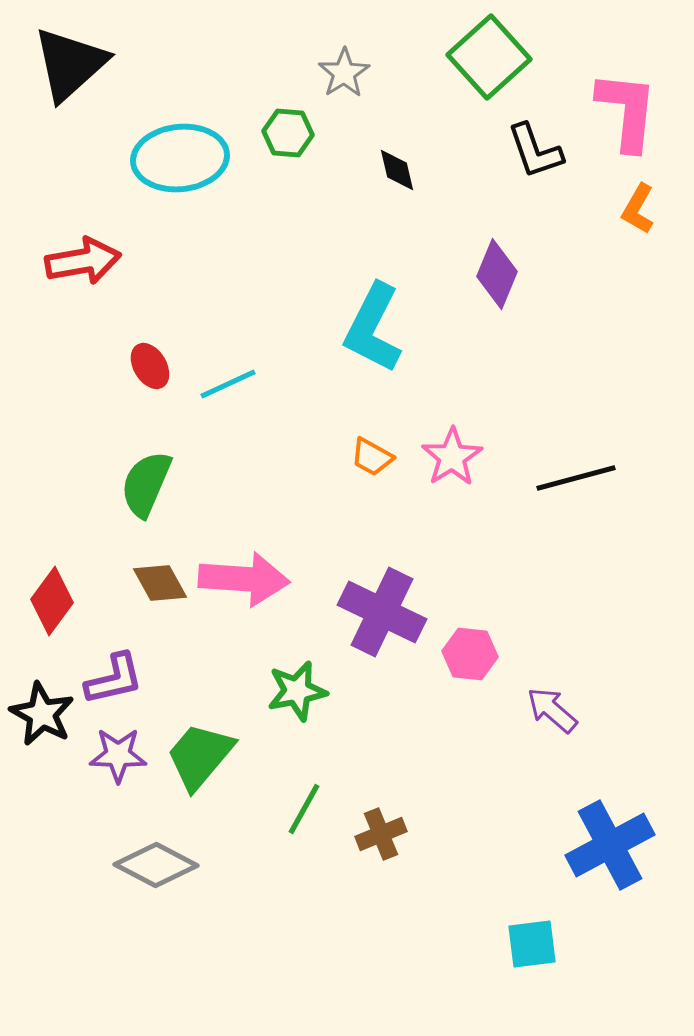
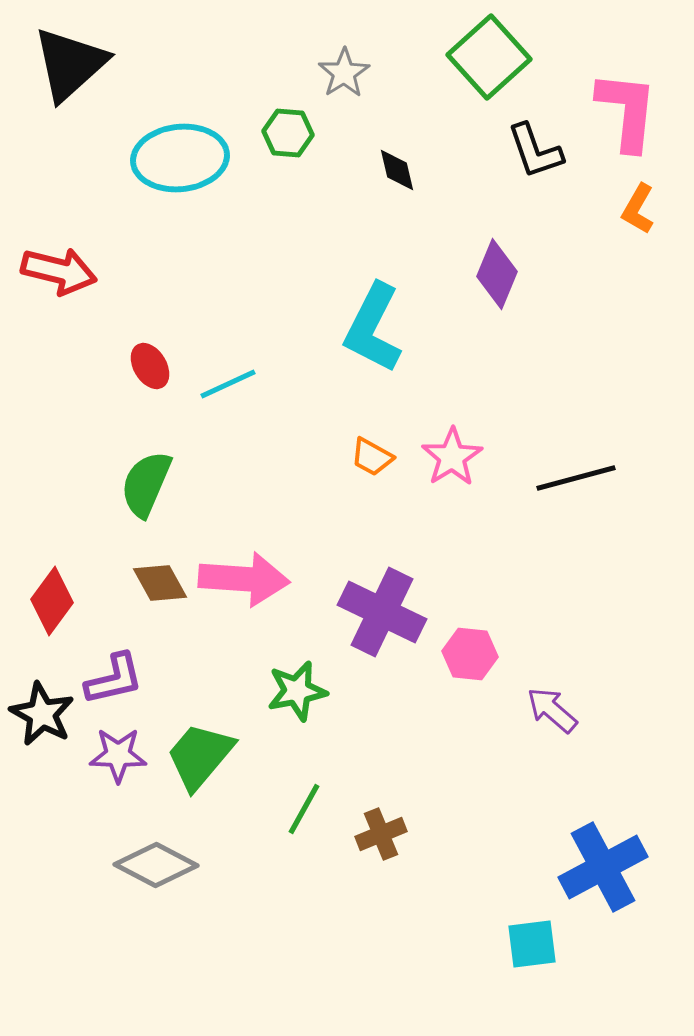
red arrow: moved 24 px left, 10 px down; rotated 24 degrees clockwise
blue cross: moved 7 px left, 22 px down
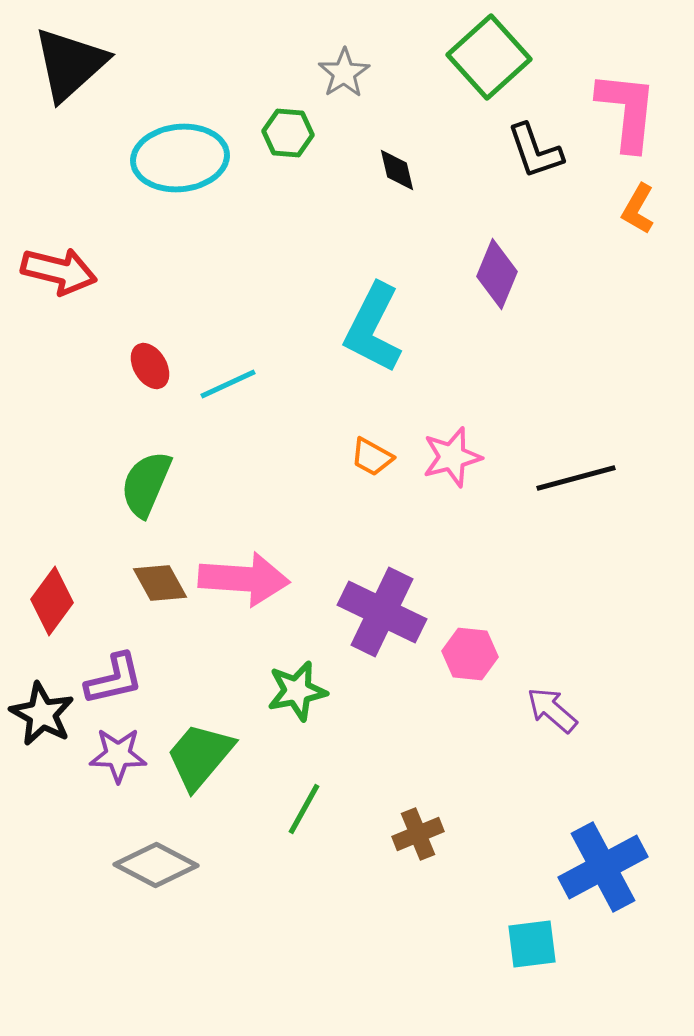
pink star: rotated 18 degrees clockwise
brown cross: moved 37 px right
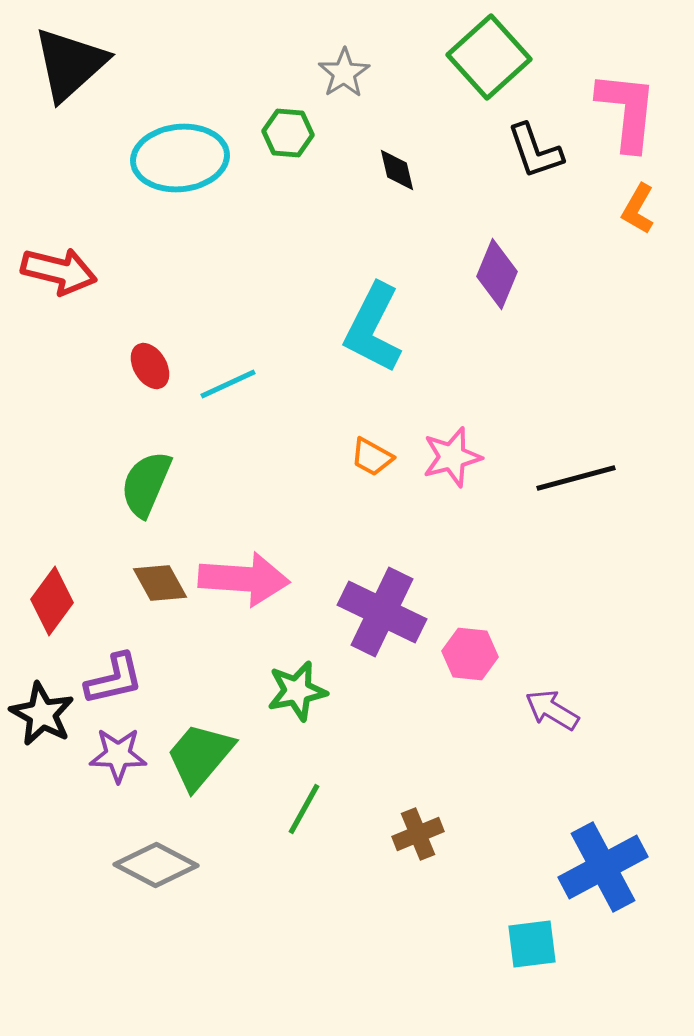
purple arrow: rotated 10 degrees counterclockwise
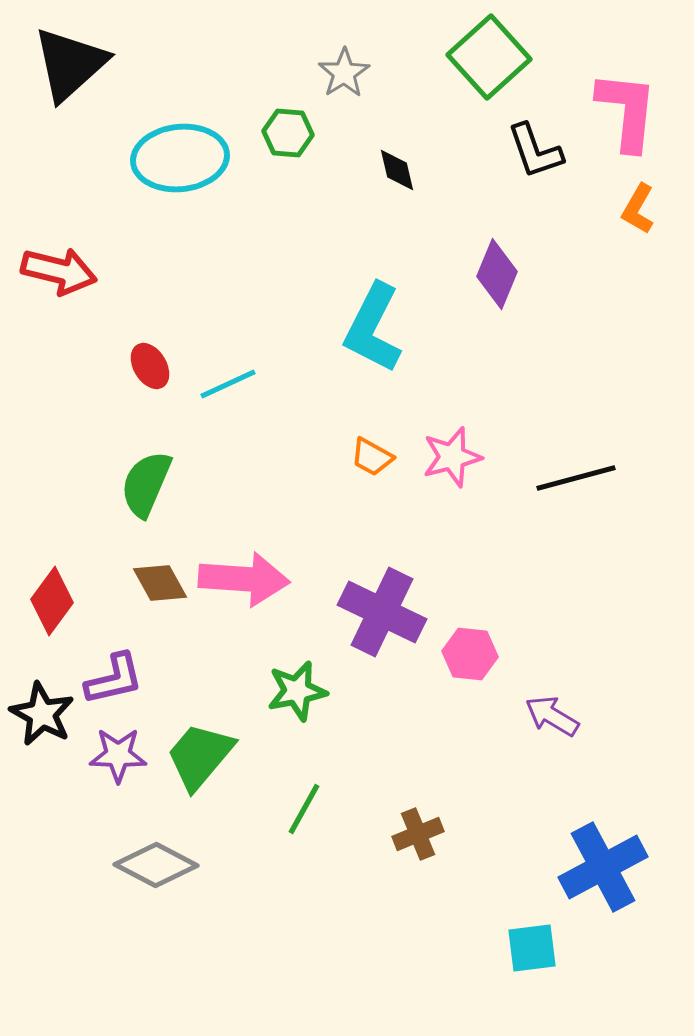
purple arrow: moved 6 px down
cyan square: moved 4 px down
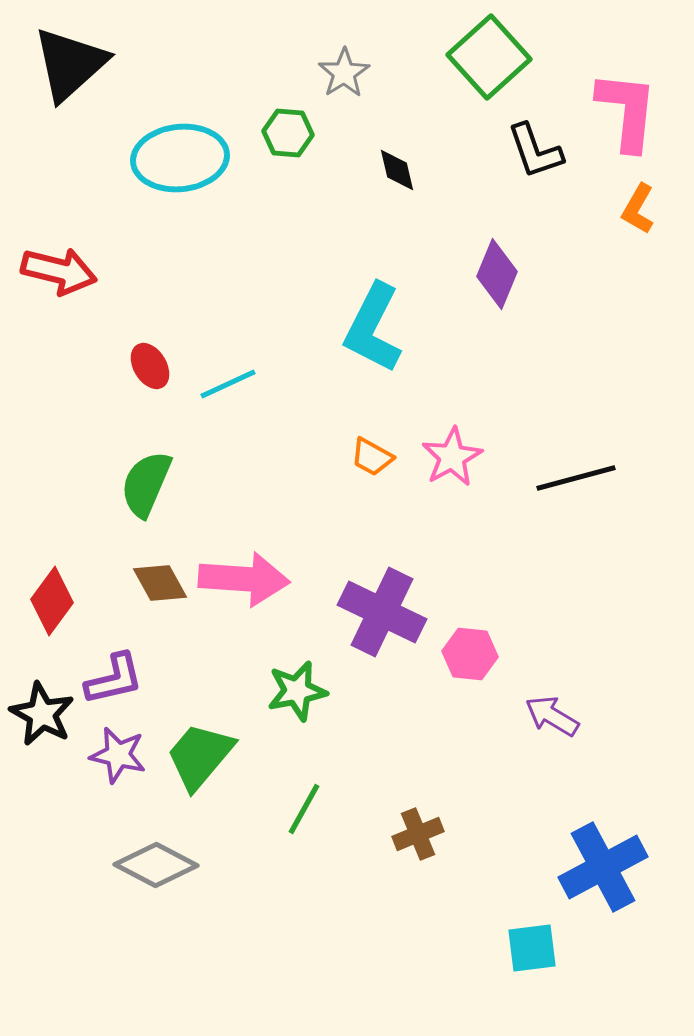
pink star: rotated 14 degrees counterclockwise
purple star: rotated 12 degrees clockwise
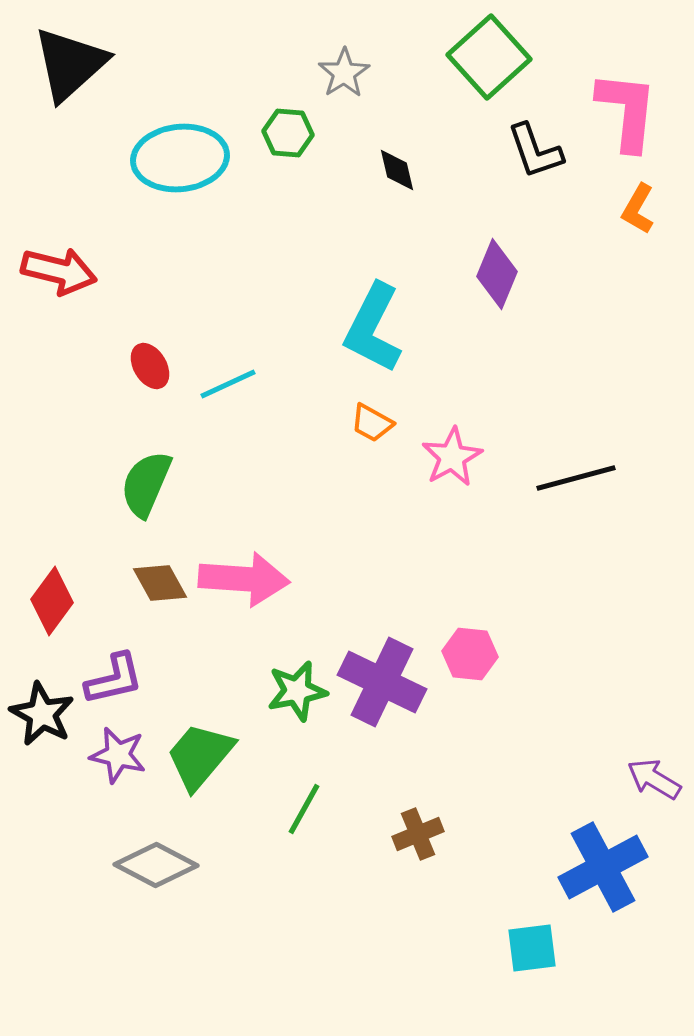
orange trapezoid: moved 34 px up
purple cross: moved 70 px down
purple arrow: moved 102 px right, 63 px down
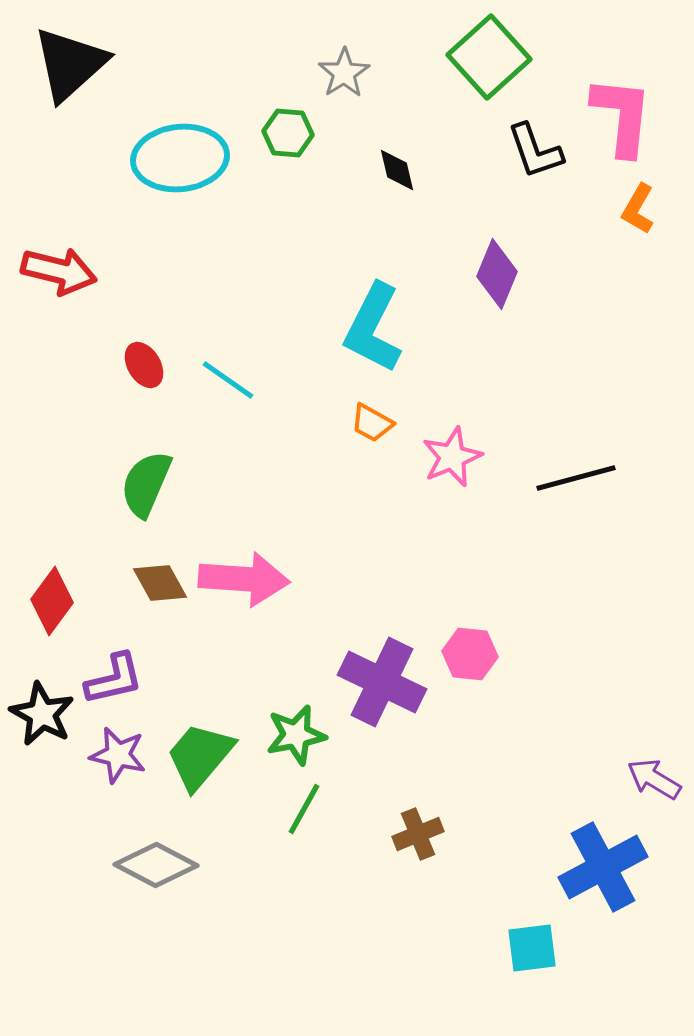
pink L-shape: moved 5 px left, 5 px down
red ellipse: moved 6 px left, 1 px up
cyan line: moved 4 px up; rotated 60 degrees clockwise
pink star: rotated 6 degrees clockwise
green star: moved 1 px left, 44 px down
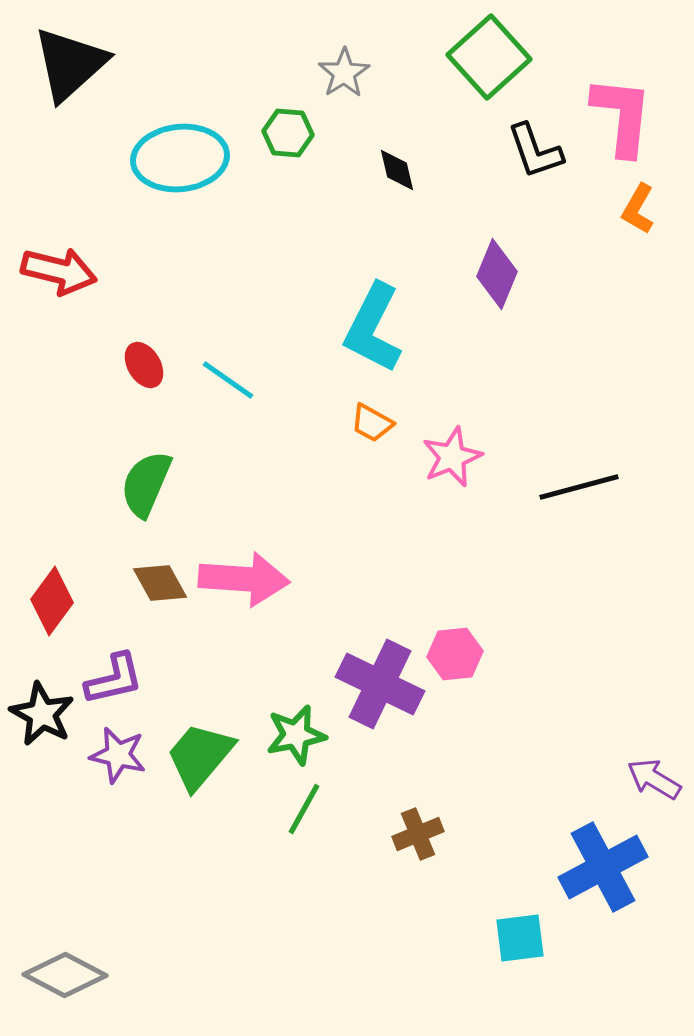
black line: moved 3 px right, 9 px down
pink hexagon: moved 15 px left; rotated 12 degrees counterclockwise
purple cross: moved 2 px left, 2 px down
gray diamond: moved 91 px left, 110 px down
cyan square: moved 12 px left, 10 px up
